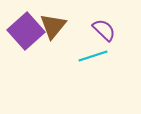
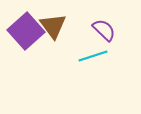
brown triangle: rotated 16 degrees counterclockwise
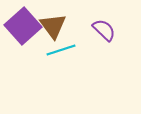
purple square: moved 3 px left, 5 px up
cyan line: moved 32 px left, 6 px up
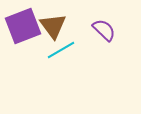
purple square: rotated 21 degrees clockwise
cyan line: rotated 12 degrees counterclockwise
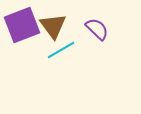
purple square: moved 1 px left, 1 px up
purple semicircle: moved 7 px left, 1 px up
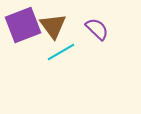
purple square: moved 1 px right
cyan line: moved 2 px down
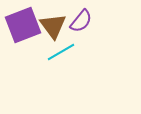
purple semicircle: moved 16 px left, 8 px up; rotated 85 degrees clockwise
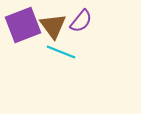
cyan line: rotated 52 degrees clockwise
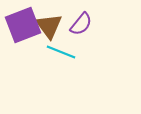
purple semicircle: moved 3 px down
brown triangle: moved 4 px left
